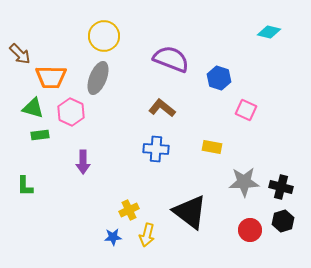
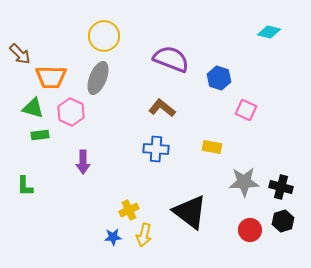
yellow arrow: moved 3 px left
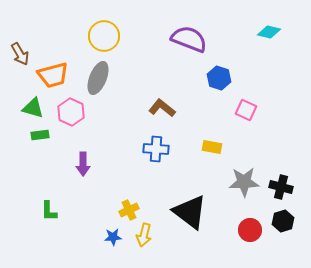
brown arrow: rotated 15 degrees clockwise
purple semicircle: moved 18 px right, 20 px up
orange trapezoid: moved 2 px right, 2 px up; rotated 16 degrees counterclockwise
purple arrow: moved 2 px down
green L-shape: moved 24 px right, 25 px down
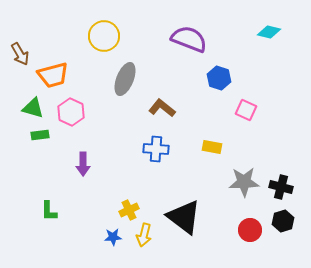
gray ellipse: moved 27 px right, 1 px down
black triangle: moved 6 px left, 5 px down
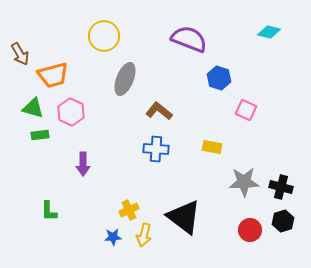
brown L-shape: moved 3 px left, 3 px down
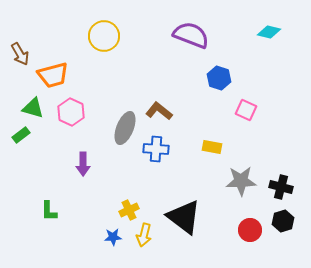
purple semicircle: moved 2 px right, 4 px up
gray ellipse: moved 49 px down
green rectangle: moved 19 px left; rotated 30 degrees counterclockwise
gray star: moved 3 px left, 1 px up
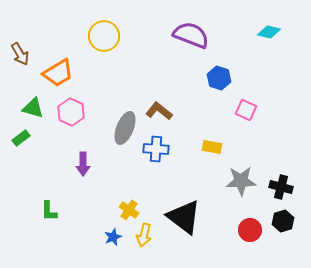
orange trapezoid: moved 5 px right, 2 px up; rotated 16 degrees counterclockwise
green rectangle: moved 3 px down
yellow cross: rotated 30 degrees counterclockwise
blue star: rotated 18 degrees counterclockwise
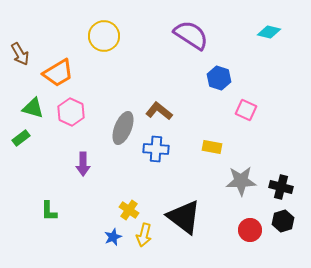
purple semicircle: rotated 12 degrees clockwise
gray ellipse: moved 2 px left
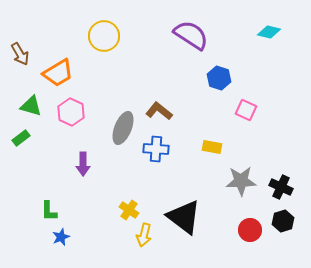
green triangle: moved 2 px left, 2 px up
black cross: rotated 10 degrees clockwise
blue star: moved 52 px left
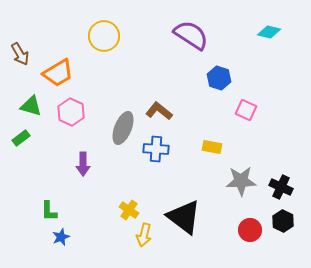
black hexagon: rotated 15 degrees counterclockwise
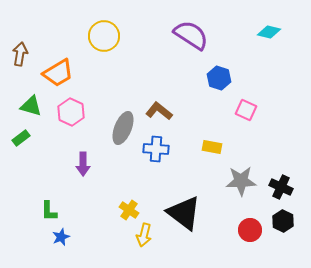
brown arrow: rotated 140 degrees counterclockwise
black triangle: moved 4 px up
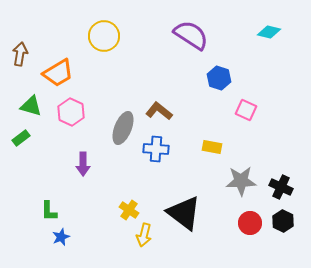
red circle: moved 7 px up
